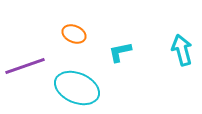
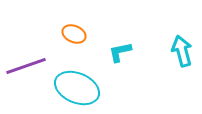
cyan arrow: moved 1 px down
purple line: moved 1 px right
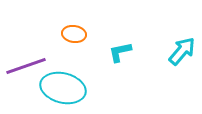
orange ellipse: rotated 15 degrees counterclockwise
cyan arrow: rotated 56 degrees clockwise
cyan ellipse: moved 14 px left; rotated 9 degrees counterclockwise
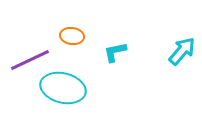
orange ellipse: moved 2 px left, 2 px down
cyan L-shape: moved 5 px left
purple line: moved 4 px right, 6 px up; rotated 6 degrees counterclockwise
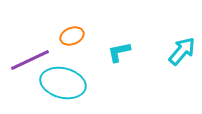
orange ellipse: rotated 30 degrees counterclockwise
cyan L-shape: moved 4 px right
cyan ellipse: moved 5 px up
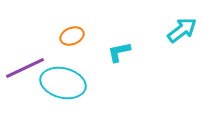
cyan arrow: moved 21 px up; rotated 12 degrees clockwise
purple line: moved 5 px left, 8 px down
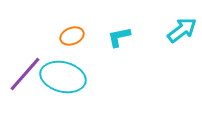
cyan L-shape: moved 15 px up
purple line: moved 6 px down; rotated 24 degrees counterclockwise
cyan ellipse: moved 6 px up
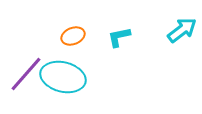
orange ellipse: moved 1 px right
purple line: moved 1 px right
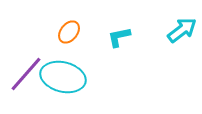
orange ellipse: moved 4 px left, 4 px up; rotated 30 degrees counterclockwise
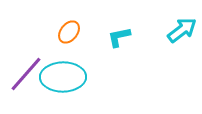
cyan ellipse: rotated 15 degrees counterclockwise
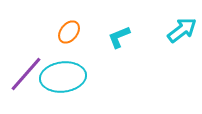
cyan L-shape: rotated 10 degrees counterclockwise
cyan ellipse: rotated 6 degrees counterclockwise
